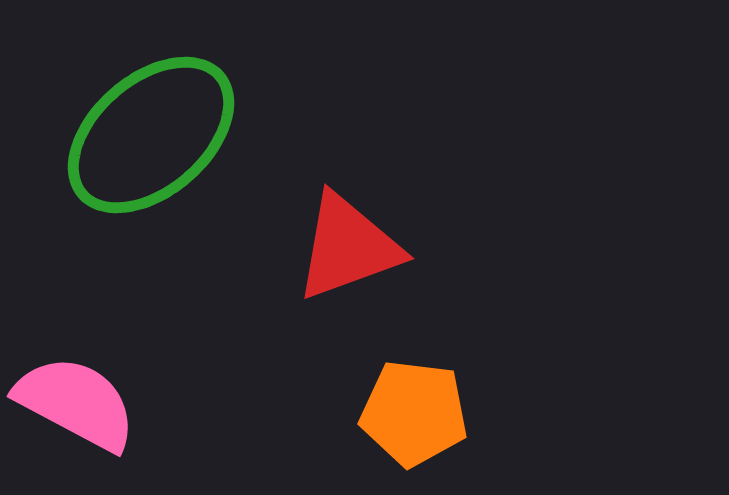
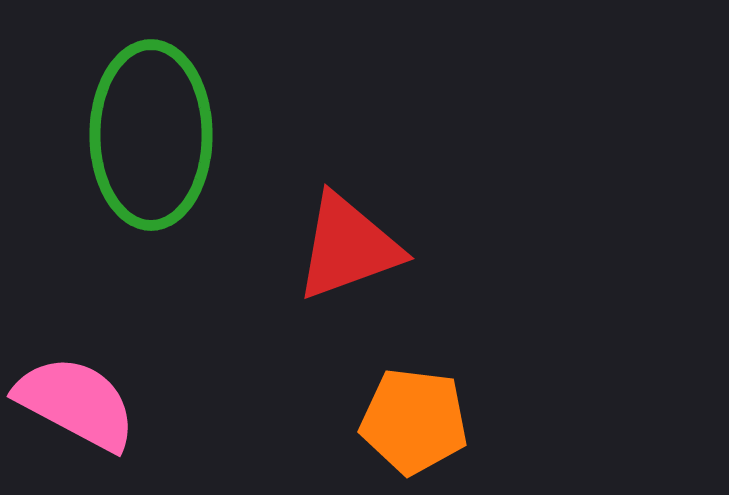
green ellipse: rotated 49 degrees counterclockwise
orange pentagon: moved 8 px down
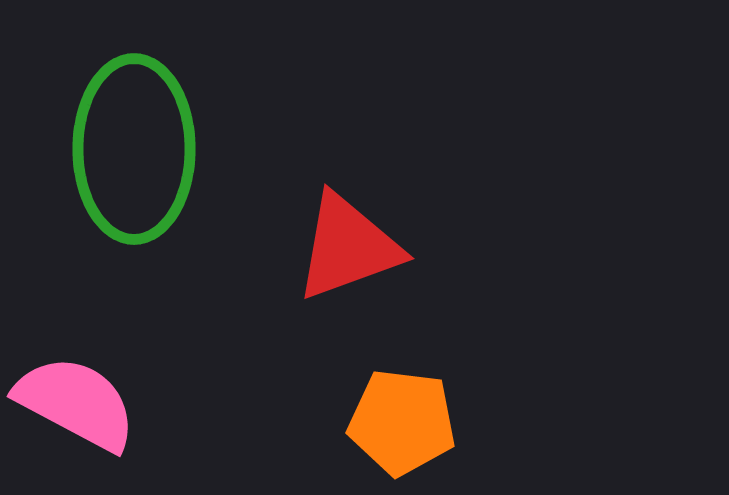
green ellipse: moved 17 px left, 14 px down
orange pentagon: moved 12 px left, 1 px down
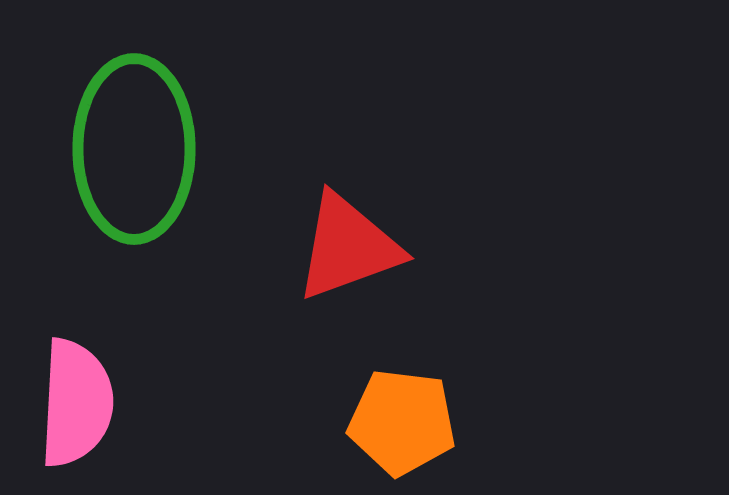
pink semicircle: rotated 65 degrees clockwise
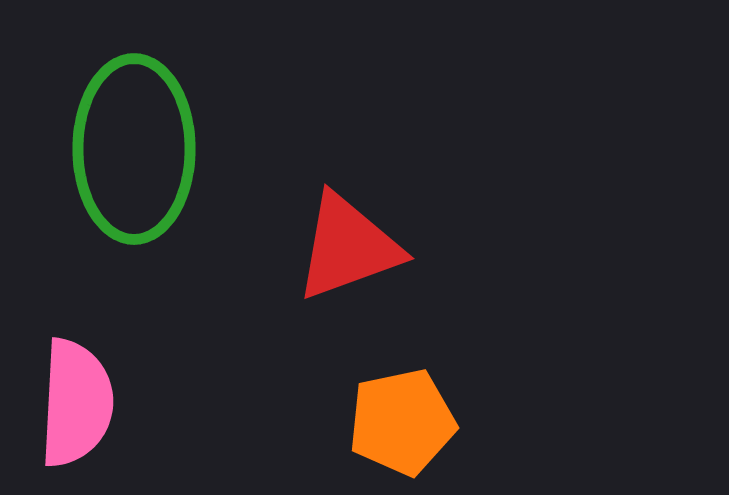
orange pentagon: rotated 19 degrees counterclockwise
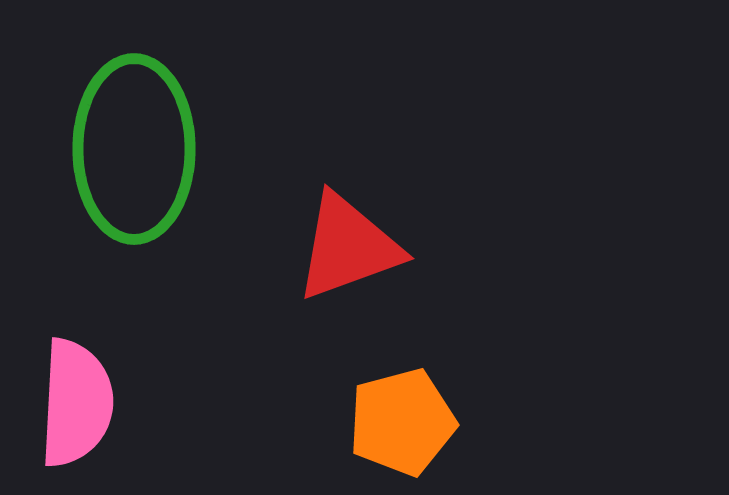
orange pentagon: rotated 3 degrees counterclockwise
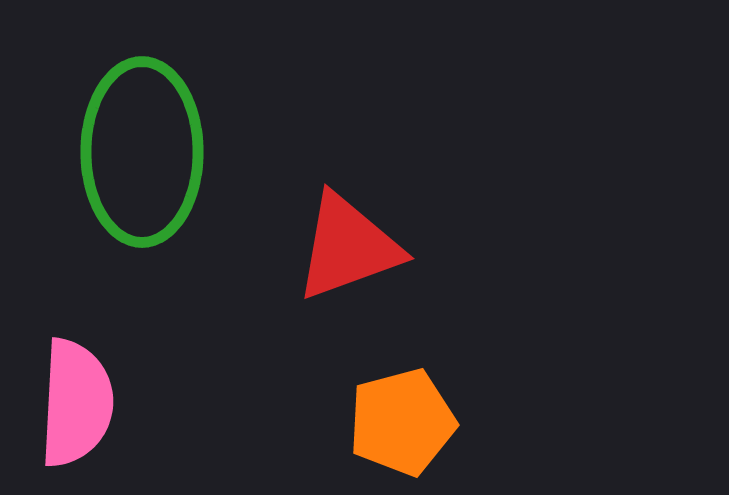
green ellipse: moved 8 px right, 3 px down
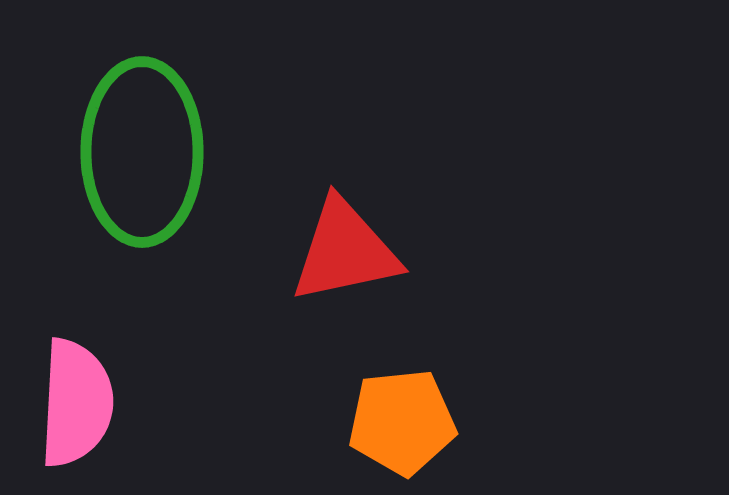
red triangle: moved 3 px left, 4 px down; rotated 8 degrees clockwise
orange pentagon: rotated 9 degrees clockwise
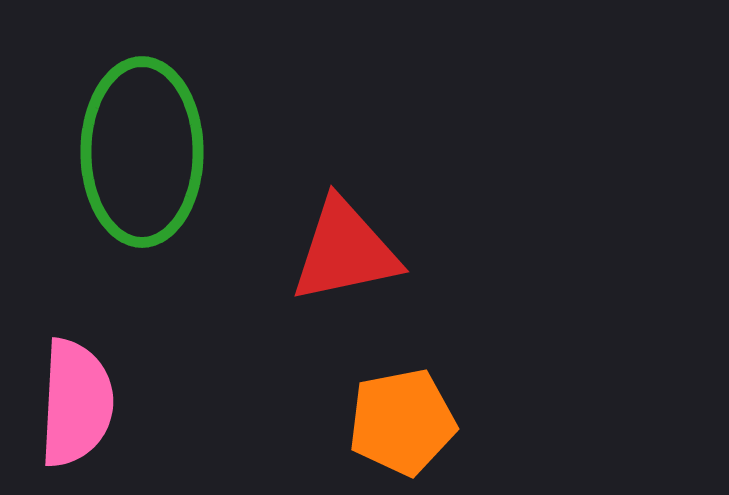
orange pentagon: rotated 5 degrees counterclockwise
